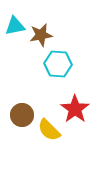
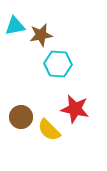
red star: rotated 24 degrees counterclockwise
brown circle: moved 1 px left, 2 px down
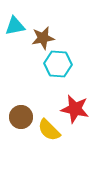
brown star: moved 2 px right, 3 px down
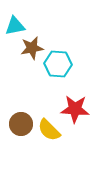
brown star: moved 11 px left, 10 px down
red star: rotated 8 degrees counterclockwise
brown circle: moved 7 px down
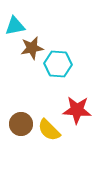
red star: moved 2 px right, 1 px down
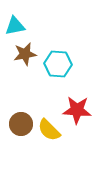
brown star: moved 7 px left, 6 px down
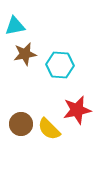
cyan hexagon: moved 2 px right, 1 px down
red star: rotated 16 degrees counterclockwise
yellow semicircle: moved 1 px up
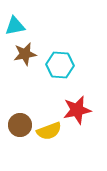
brown circle: moved 1 px left, 1 px down
yellow semicircle: moved 2 px down; rotated 65 degrees counterclockwise
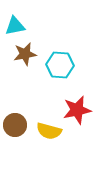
brown circle: moved 5 px left
yellow semicircle: rotated 35 degrees clockwise
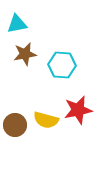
cyan triangle: moved 2 px right, 2 px up
cyan hexagon: moved 2 px right
red star: moved 1 px right
yellow semicircle: moved 3 px left, 11 px up
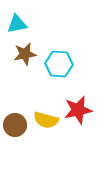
cyan hexagon: moved 3 px left, 1 px up
